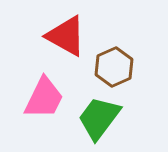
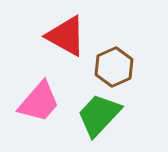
pink trapezoid: moved 5 px left, 4 px down; rotated 15 degrees clockwise
green trapezoid: moved 3 px up; rotated 6 degrees clockwise
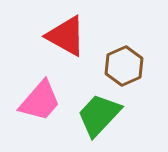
brown hexagon: moved 10 px right, 1 px up
pink trapezoid: moved 1 px right, 1 px up
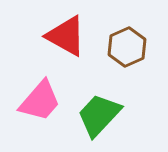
brown hexagon: moved 3 px right, 19 px up
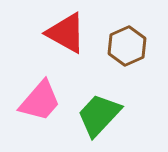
red triangle: moved 3 px up
brown hexagon: moved 1 px up
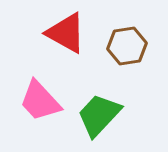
brown hexagon: rotated 15 degrees clockwise
pink trapezoid: rotated 96 degrees clockwise
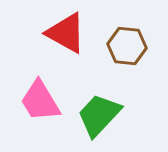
brown hexagon: rotated 15 degrees clockwise
pink trapezoid: rotated 12 degrees clockwise
